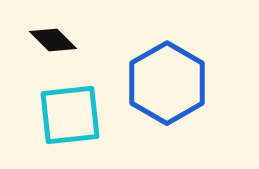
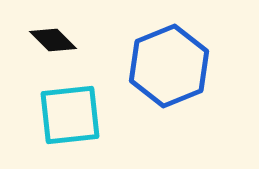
blue hexagon: moved 2 px right, 17 px up; rotated 8 degrees clockwise
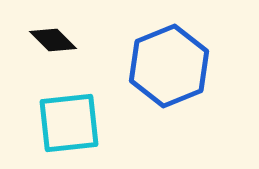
cyan square: moved 1 px left, 8 px down
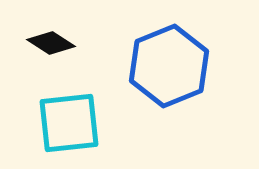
black diamond: moved 2 px left, 3 px down; rotated 12 degrees counterclockwise
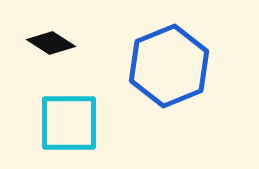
cyan square: rotated 6 degrees clockwise
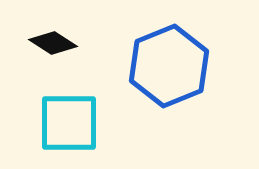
black diamond: moved 2 px right
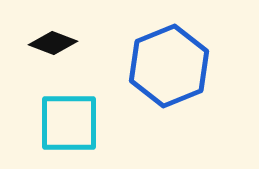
black diamond: rotated 12 degrees counterclockwise
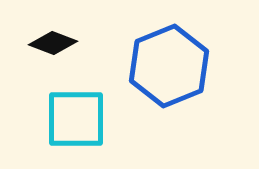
cyan square: moved 7 px right, 4 px up
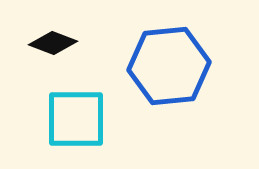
blue hexagon: rotated 16 degrees clockwise
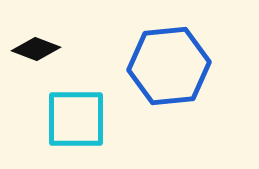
black diamond: moved 17 px left, 6 px down
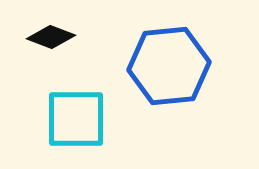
black diamond: moved 15 px right, 12 px up
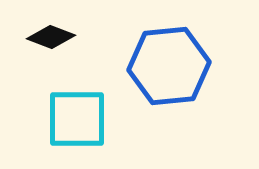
cyan square: moved 1 px right
